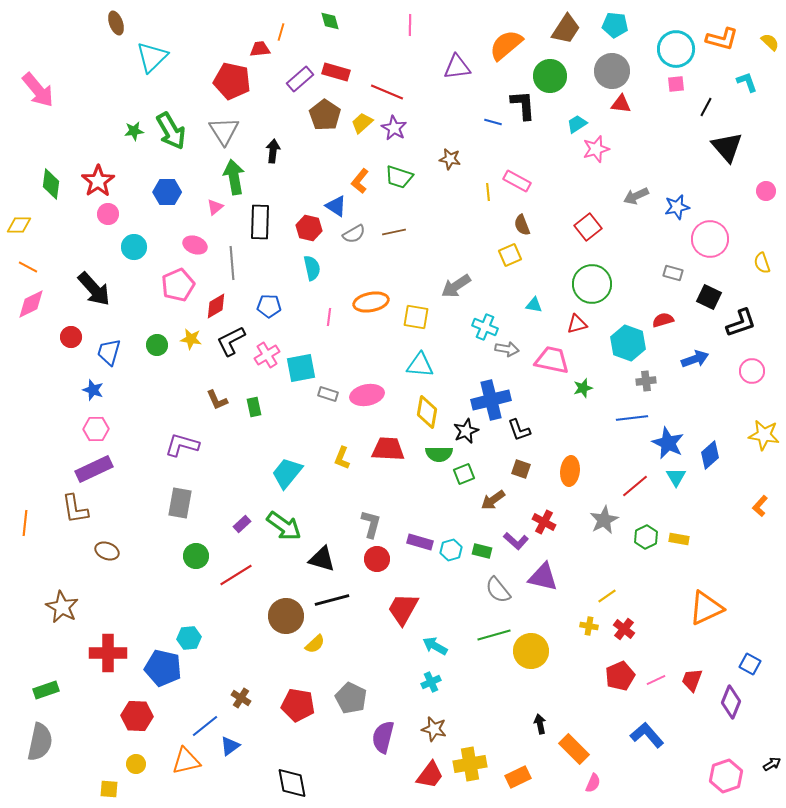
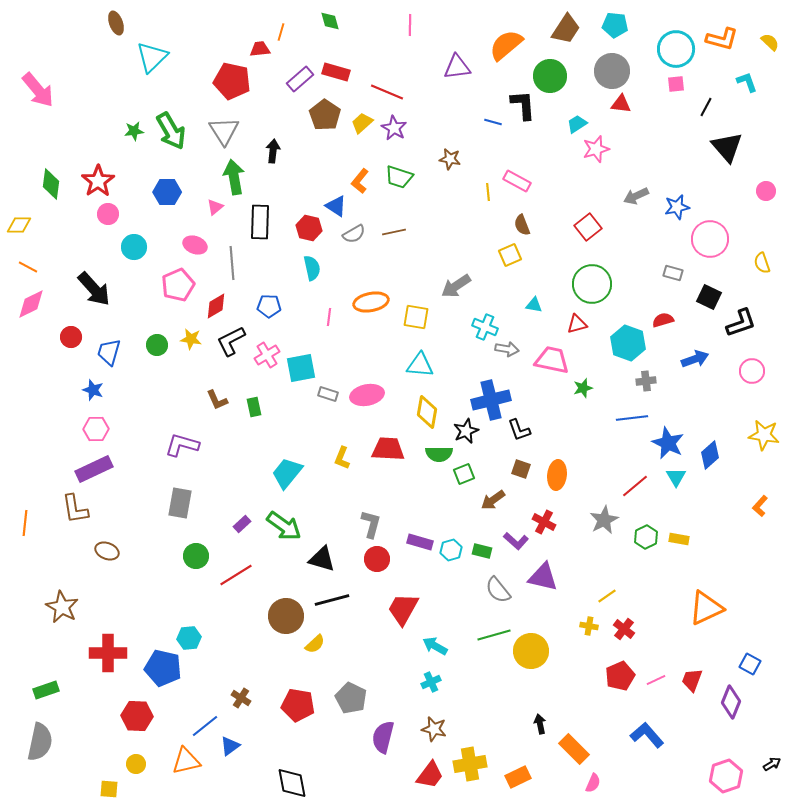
orange ellipse at (570, 471): moved 13 px left, 4 px down
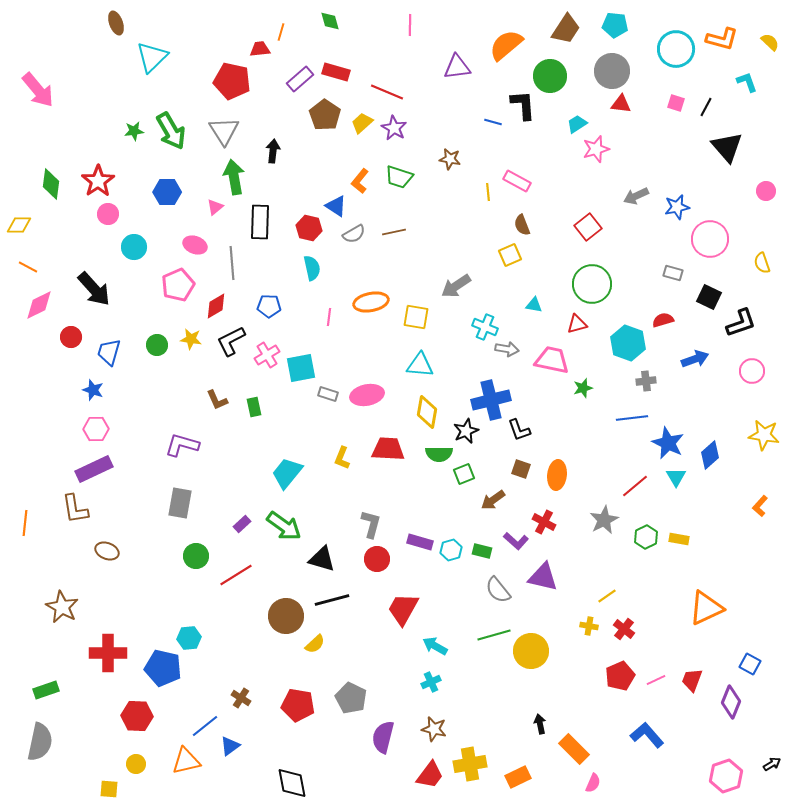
pink square at (676, 84): moved 19 px down; rotated 24 degrees clockwise
pink diamond at (31, 304): moved 8 px right, 1 px down
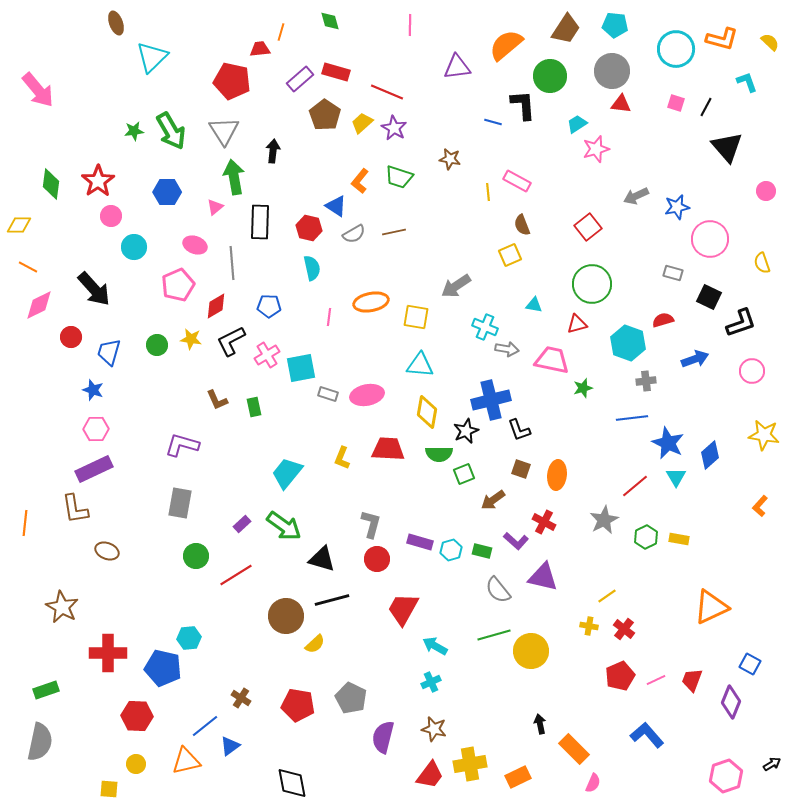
pink circle at (108, 214): moved 3 px right, 2 px down
orange triangle at (706, 608): moved 5 px right, 1 px up
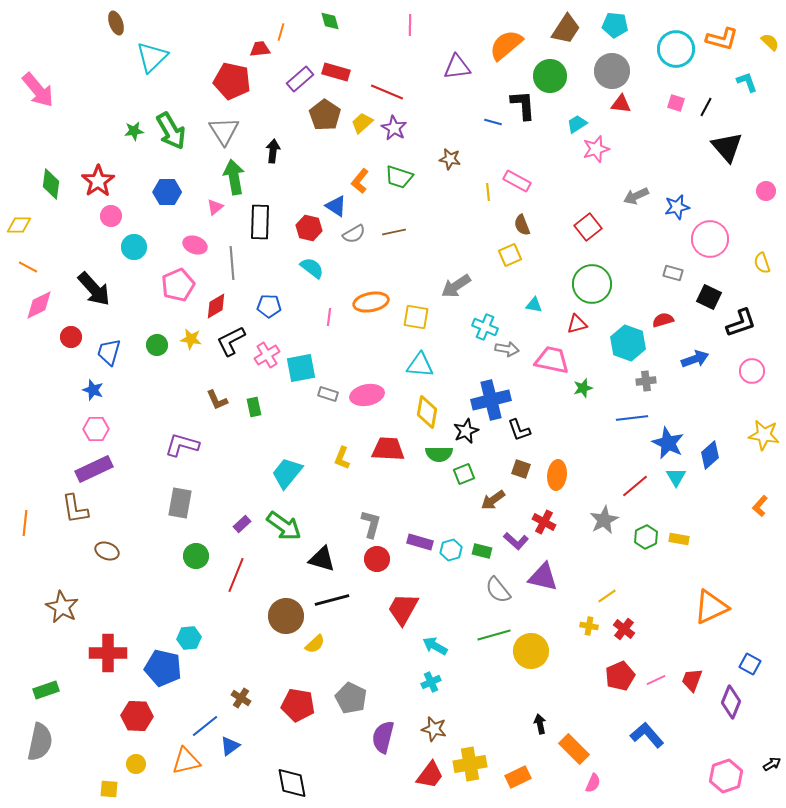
cyan semicircle at (312, 268): rotated 40 degrees counterclockwise
red line at (236, 575): rotated 36 degrees counterclockwise
